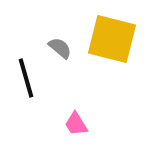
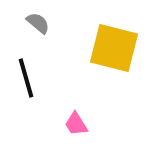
yellow square: moved 2 px right, 9 px down
gray semicircle: moved 22 px left, 25 px up
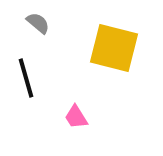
pink trapezoid: moved 7 px up
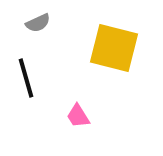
gray semicircle: rotated 115 degrees clockwise
pink trapezoid: moved 2 px right, 1 px up
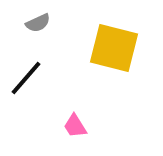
black line: rotated 57 degrees clockwise
pink trapezoid: moved 3 px left, 10 px down
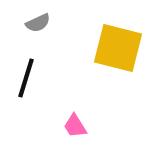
yellow square: moved 4 px right
black line: rotated 24 degrees counterclockwise
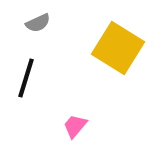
yellow square: rotated 18 degrees clockwise
pink trapezoid: rotated 72 degrees clockwise
